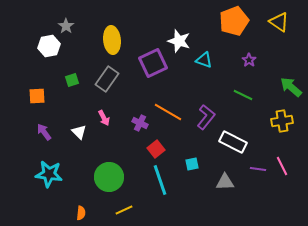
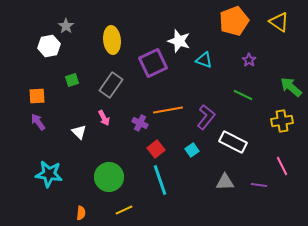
gray rectangle: moved 4 px right, 6 px down
orange line: moved 2 px up; rotated 40 degrees counterclockwise
purple arrow: moved 6 px left, 10 px up
cyan square: moved 14 px up; rotated 24 degrees counterclockwise
purple line: moved 1 px right, 16 px down
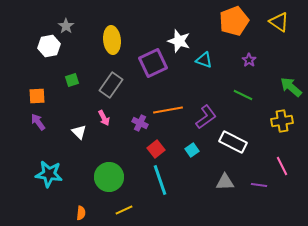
purple L-shape: rotated 15 degrees clockwise
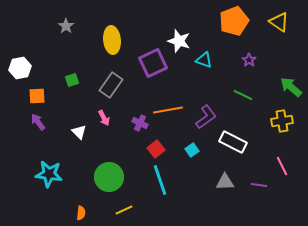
white hexagon: moved 29 px left, 22 px down
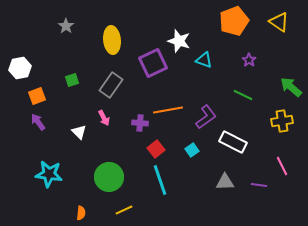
orange square: rotated 18 degrees counterclockwise
purple cross: rotated 21 degrees counterclockwise
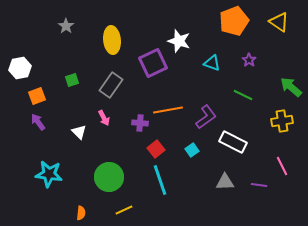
cyan triangle: moved 8 px right, 3 px down
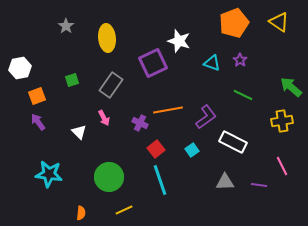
orange pentagon: moved 2 px down
yellow ellipse: moved 5 px left, 2 px up
purple star: moved 9 px left
purple cross: rotated 21 degrees clockwise
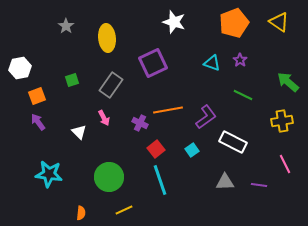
white star: moved 5 px left, 19 px up
green arrow: moved 3 px left, 5 px up
pink line: moved 3 px right, 2 px up
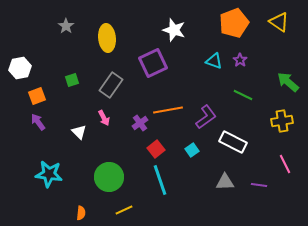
white star: moved 8 px down
cyan triangle: moved 2 px right, 2 px up
purple cross: rotated 28 degrees clockwise
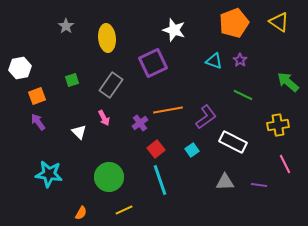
yellow cross: moved 4 px left, 4 px down
orange semicircle: rotated 24 degrees clockwise
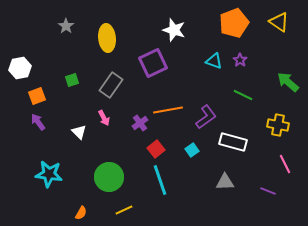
yellow cross: rotated 20 degrees clockwise
white rectangle: rotated 12 degrees counterclockwise
purple line: moved 9 px right, 6 px down; rotated 14 degrees clockwise
